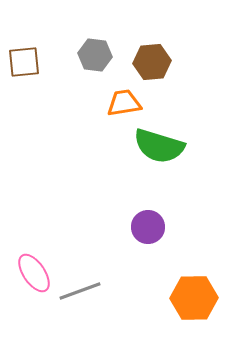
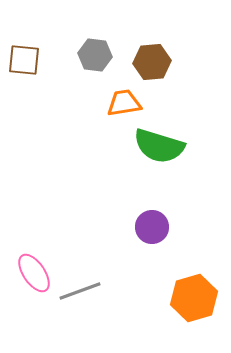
brown square: moved 2 px up; rotated 12 degrees clockwise
purple circle: moved 4 px right
orange hexagon: rotated 15 degrees counterclockwise
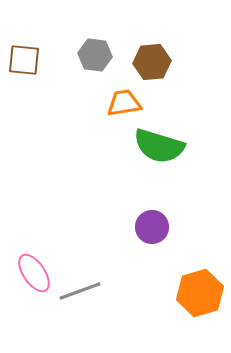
orange hexagon: moved 6 px right, 5 px up
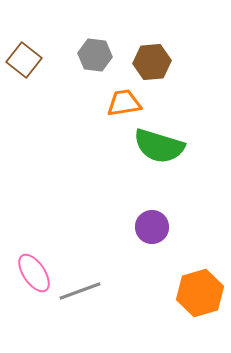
brown square: rotated 32 degrees clockwise
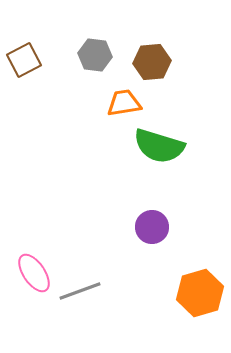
brown square: rotated 24 degrees clockwise
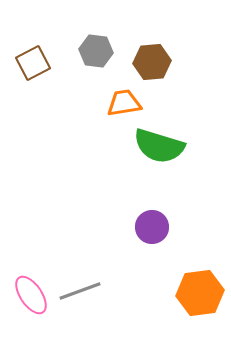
gray hexagon: moved 1 px right, 4 px up
brown square: moved 9 px right, 3 px down
pink ellipse: moved 3 px left, 22 px down
orange hexagon: rotated 9 degrees clockwise
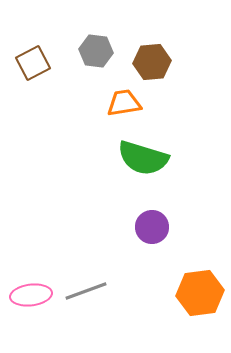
green semicircle: moved 16 px left, 12 px down
gray line: moved 6 px right
pink ellipse: rotated 63 degrees counterclockwise
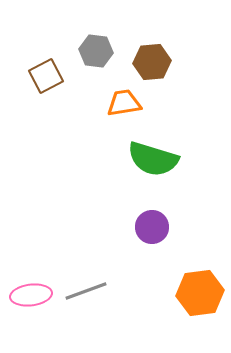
brown square: moved 13 px right, 13 px down
green semicircle: moved 10 px right, 1 px down
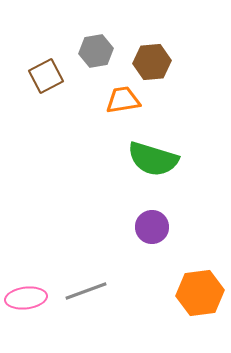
gray hexagon: rotated 16 degrees counterclockwise
orange trapezoid: moved 1 px left, 3 px up
pink ellipse: moved 5 px left, 3 px down
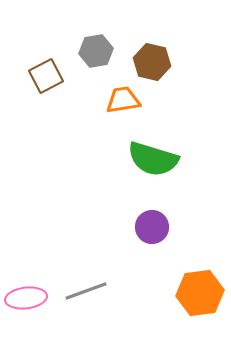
brown hexagon: rotated 18 degrees clockwise
